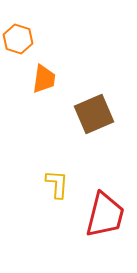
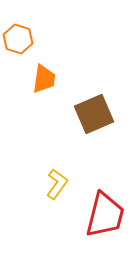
yellow L-shape: rotated 32 degrees clockwise
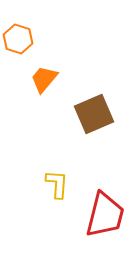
orange trapezoid: rotated 148 degrees counterclockwise
yellow L-shape: rotated 32 degrees counterclockwise
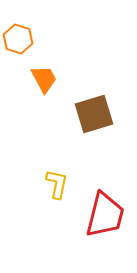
orange trapezoid: rotated 112 degrees clockwise
brown square: rotated 6 degrees clockwise
yellow L-shape: rotated 8 degrees clockwise
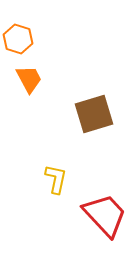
orange trapezoid: moved 15 px left
yellow L-shape: moved 1 px left, 5 px up
red trapezoid: rotated 57 degrees counterclockwise
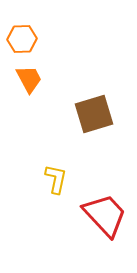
orange hexagon: moved 4 px right; rotated 20 degrees counterclockwise
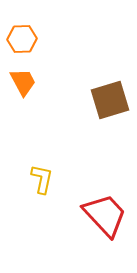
orange trapezoid: moved 6 px left, 3 px down
brown square: moved 16 px right, 14 px up
yellow L-shape: moved 14 px left
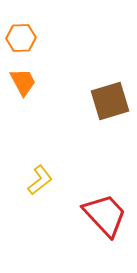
orange hexagon: moved 1 px left, 1 px up
brown square: moved 1 px down
yellow L-shape: moved 2 px left, 1 px down; rotated 40 degrees clockwise
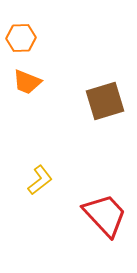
orange trapezoid: moved 4 px right; rotated 140 degrees clockwise
brown square: moved 5 px left
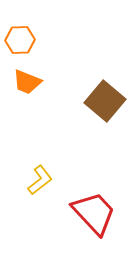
orange hexagon: moved 1 px left, 2 px down
brown square: rotated 33 degrees counterclockwise
red trapezoid: moved 11 px left, 2 px up
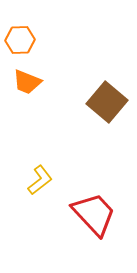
brown square: moved 2 px right, 1 px down
red trapezoid: moved 1 px down
